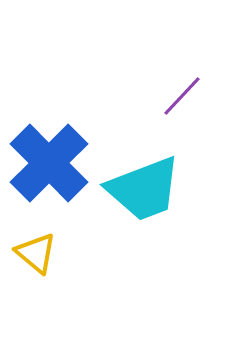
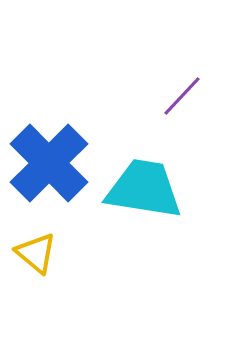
cyan trapezoid: rotated 150 degrees counterclockwise
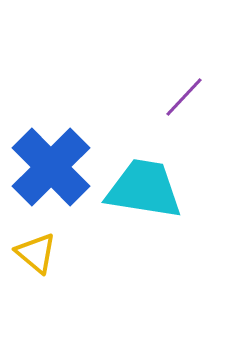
purple line: moved 2 px right, 1 px down
blue cross: moved 2 px right, 4 px down
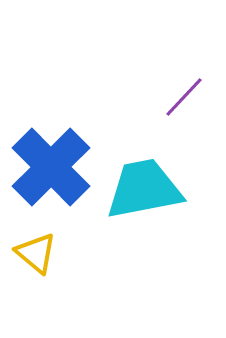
cyan trapezoid: rotated 20 degrees counterclockwise
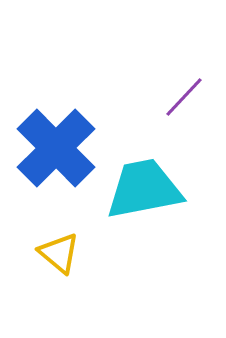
blue cross: moved 5 px right, 19 px up
yellow triangle: moved 23 px right
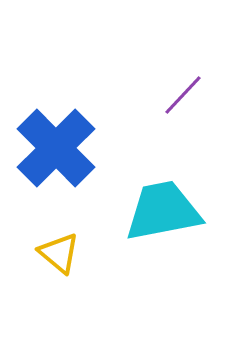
purple line: moved 1 px left, 2 px up
cyan trapezoid: moved 19 px right, 22 px down
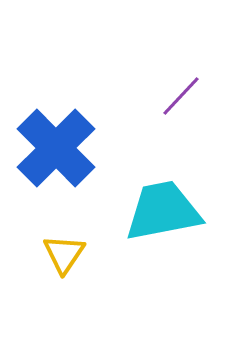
purple line: moved 2 px left, 1 px down
yellow triangle: moved 5 px right, 1 px down; rotated 24 degrees clockwise
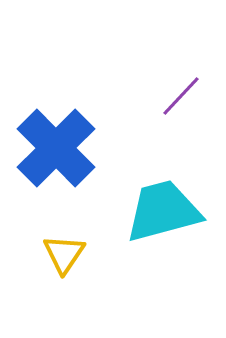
cyan trapezoid: rotated 4 degrees counterclockwise
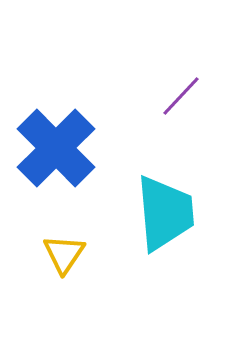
cyan trapezoid: moved 2 px right, 2 px down; rotated 100 degrees clockwise
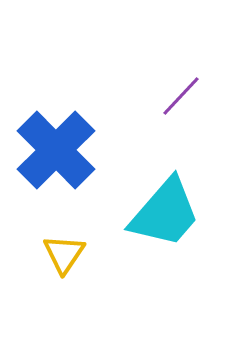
blue cross: moved 2 px down
cyan trapezoid: rotated 46 degrees clockwise
